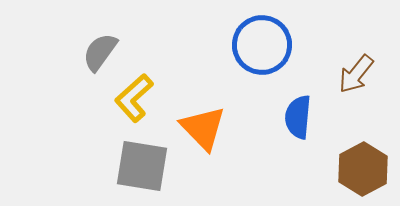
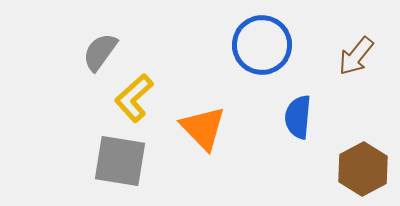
brown arrow: moved 18 px up
gray square: moved 22 px left, 5 px up
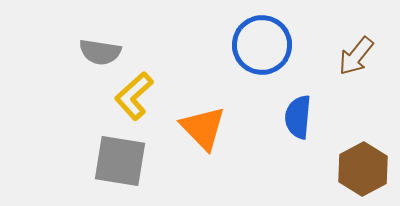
gray semicircle: rotated 117 degrees counterclockwise
yellow L-shape: moved 2 px up
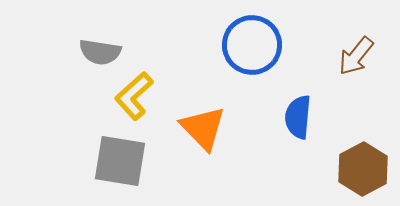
blue circle: moved 10 px left
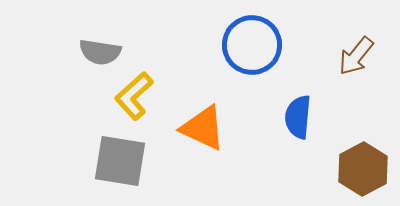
orange triangle: rotated 21 degrees counterclockwise
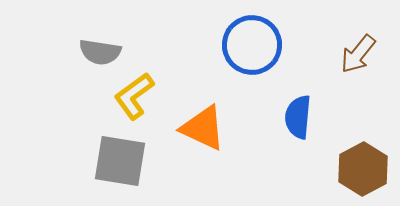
brown arrow: moved 2 px right, 2 px up
yellow L-shape: rotated 6 degrees clockwise
